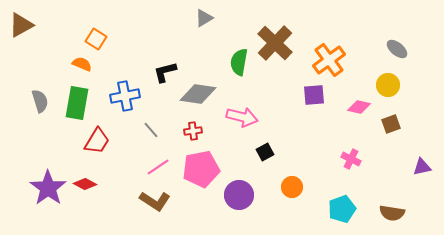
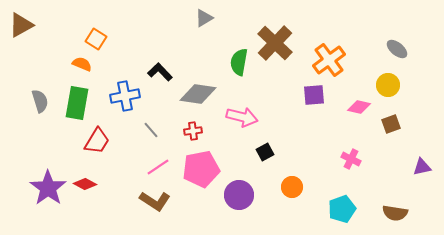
black L-shape: moved 5 px left; rotated 60 degrees clockwise
brown semicircle: moved 3 px right
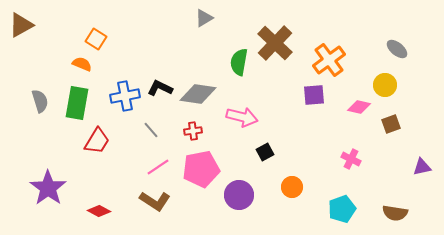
black L-shape: moved 16 px down; rotated 20 degrees counterclockwise
yellow circle: moved 3 px left
red diamond: moved 14 px right, 27 px down
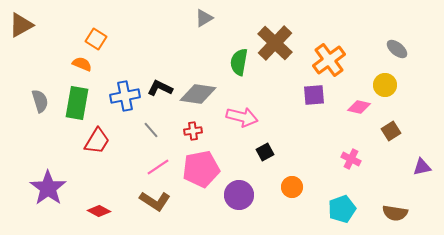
brown square: moved 7 px down; rotated 12 degrees counterclockwise
